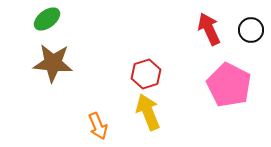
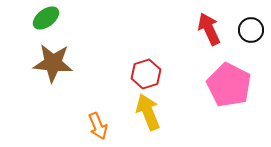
green ellipse: moved 1 px left, 1 px up
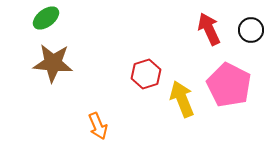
yellow arrow: moved 34 px right, 13 px up
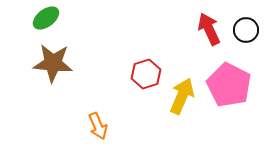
black circle: moved 5 px left
yellow arrow: moved 3 px up; rotated 45 degrees clockwise
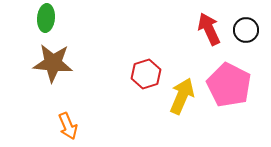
green ellipse: rotated 48 degrees counterclockwise
orange arrow: moved 30 px left
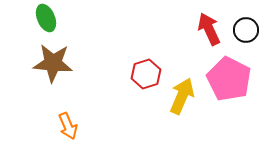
green ellipse: rotated 28 degrees counterclockwise
pink pentagon: moved 6 px up
